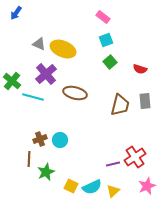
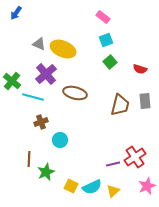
brown cross: moved 1 px right, 17 px up
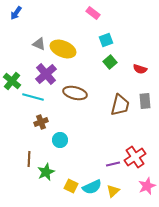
pink rectangle: moved 10 px left, 4 px up
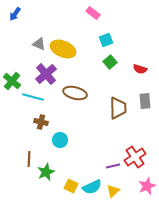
blue arrow: moved 1 px left, 1 px down
brown trapezoid: moved 2 px left, 3 px down; rotated 15 degrees counterclockwise
brown cross: rotated 32 degrees clockwise
purple line: moved 2 px down
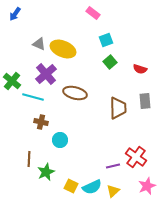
red cross: moved 1 px right; rotated 20 degrees counterclockwise
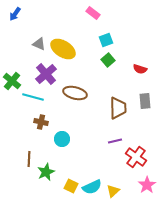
yellow ellipse: rotated 10 degrees clockwise
green square: moved 2 px left, 2 px up
cyan circle: moved 2 px right, 1 px up
purple line: moved 2 px right, 25 px up
pink star: moved 1 px up; rotated 12 degrees counterclockwise
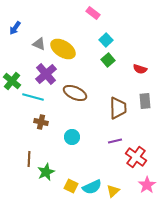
blue arrow: moved 14 px down
cyan square: rotated 24 degrees counterclockwise
brown ellipse: rotated 10 degrees clockwise
cyan circle: moved 10 px right, 2 px up
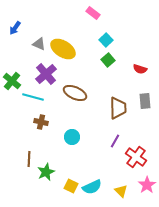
purple line: rotated 48 degrees counterclockwise
yellow triangle: moved 8 px right; rotated 32 degrees counterclockwise
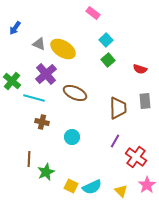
cyan line: moved 1 px right, 1 px down
brown cross: moved 1 px right
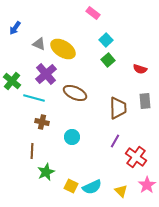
brown line: moved 3 px right, 8 px up
